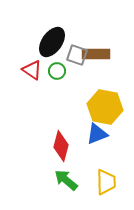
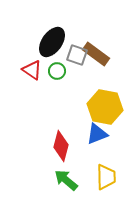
brown rectangle: rotated 36 degrees clockwise
yellow trapezoid: moved 5 px up
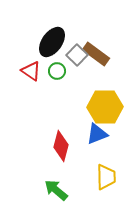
gray square: rotated 25 degrees clockwise
red triangle: moved 1 px left, 1 px down
yellow hexagon: rotated 12 degrees counterclockwise
green arrow: moved 10 px left, 10 px down
